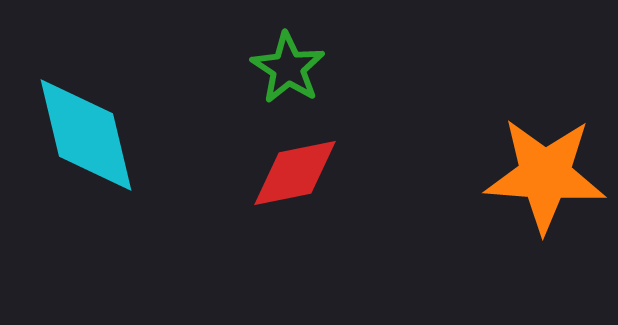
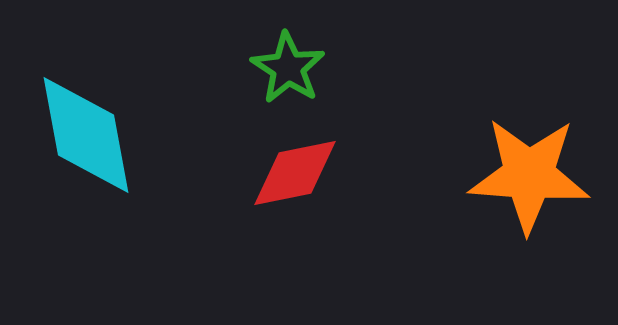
cyan diamond: rotated 3 degrees clockwise
orange star: moved 16 px left
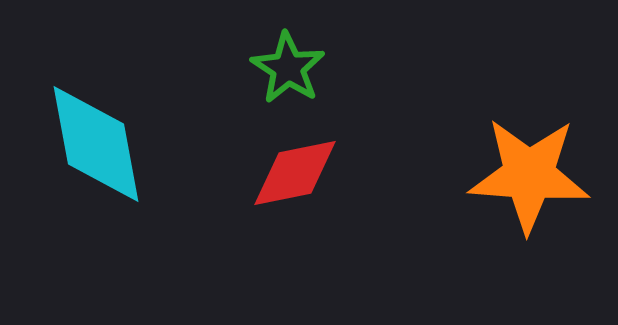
cyan diamond: moved 10 px right, 9 px down
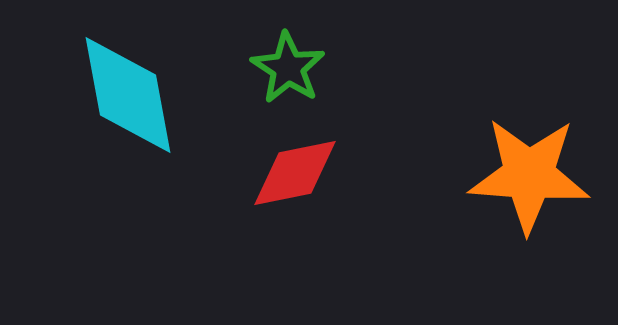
cyan diamond: moved 32 px right, 49 px up
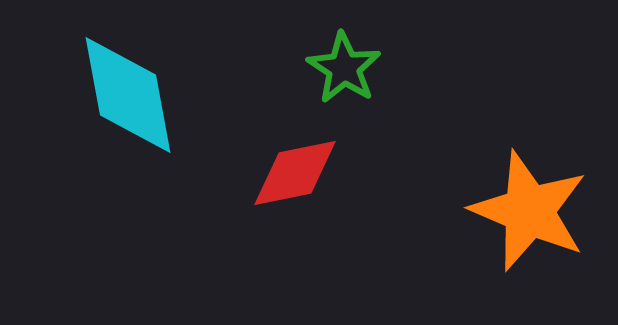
green star: moved 56 px right
orange star: moved 36 px down; rotated 19 degrees clockwise
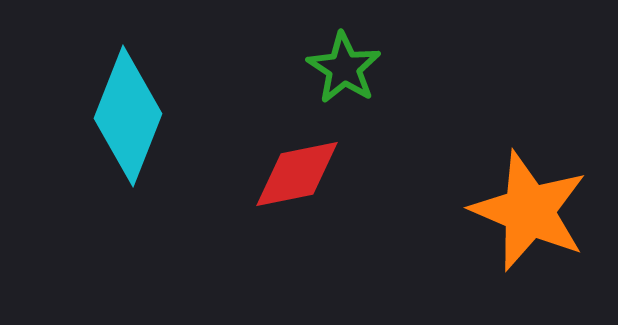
cyan diamond: moved 21 px down; rotated 32 degrees clockwise
red diamond: moved 2 px right, 1 px down
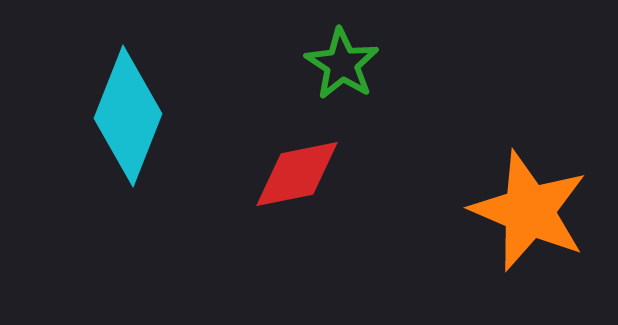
green star: moved 2 px left, 4 px up
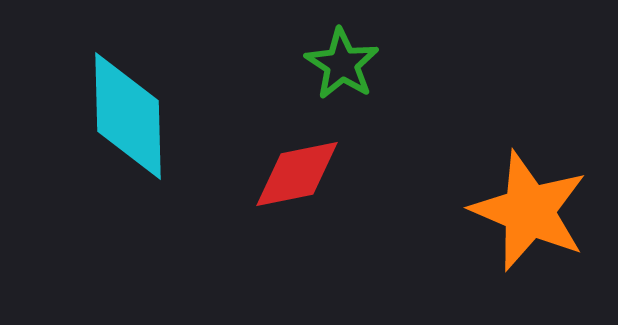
cyan diamond: rotated 23 degrees counterclockwise
